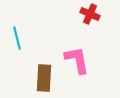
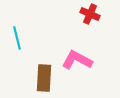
pink L-shape: rotated 52 degrees counterclockwise
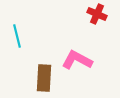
red cross: moved 7 px right
cyan line: moved 2 px up
